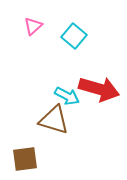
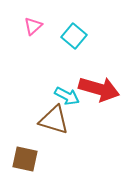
brown square: rotated 20 degrees clockwise
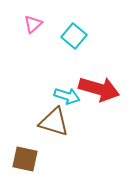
pink triangle: moved 2 px up
cyan arrow: rotated 10 degrees counterclockwise
brown triangle: moved 2 px down
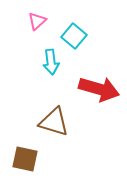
pink triangle: moved 4 px right, 3 px up
cyan arrow: moved 16 px left, 34 px up; rotated 65 degrees clockwise
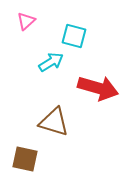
pink triangle: moved 11 px left
cyan square: rotated 25 degrees counterclockwise
cyan arrow: rotated 115 degrees counterclockwise
red arrow: moved 1 px left, 1 px up
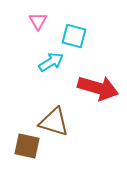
pink triangle: moved 12 px right; rotated 18 degrees counterclockwise
brown square: moved 2 px right, 13 px up
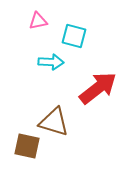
pink triangle: rotated 48 degrees clockwise
cyan arrow: rotated 35 degrees clockwise
red arrow: rotated 54 degrees counterclockwise
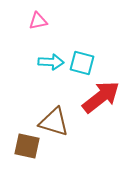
cyan square: moved 8 px right, 27 px down
red arrow: moved 3 px right, 9 px down
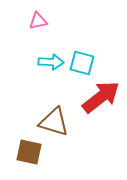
brown square: moved 2 px right, 6 px down
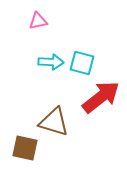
brown square: moved 4 px left, 4 px up
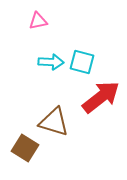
cyan square: moved 1 px up
brown square: rotated 20 degrees clockwise
